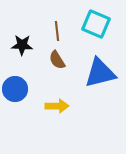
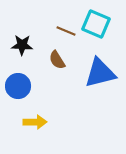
brown line: moved 9 px right; rotated 60 degrees counterclockwise
blue circle: moved 3 px right, 3 px up
yellow arrow: moved 22 px left, 16 px down
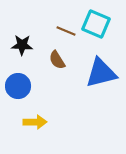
blue triangle: moved 1 px right
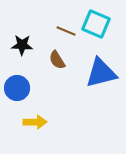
blue circle: moved 1 px left, 2 px down
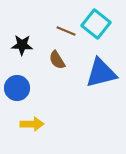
cyan square: rotated 16 degrees clockwise
yellow arrow: moved 3 px left, 2 px down
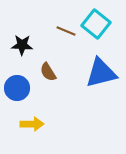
brown semicircle: moved 9 px left, 12 px down
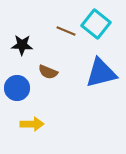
brown semicircle: rotated 36 degrees counterclockwise
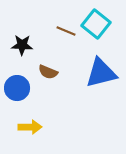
yellow arrow: moved 2 px left, 3 px down
